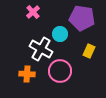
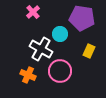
orange cross: moved 1 px right, 1 px down; rotated 21 degrees clockwise
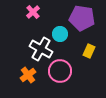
orange cross: rotated 28 degrees clockwise
